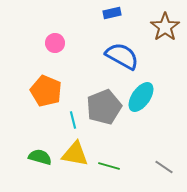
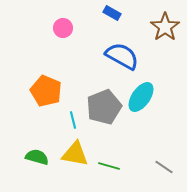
blue rectangle: rotated 42 degrees clockwise
pink circle: moved 8 px right, 15 px up
green semicircle: moved 3 px left
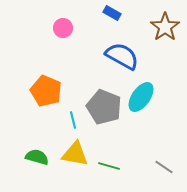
gray pentagon: rotated 28 degrees counterclockwise
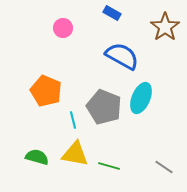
cyan ellipse: moved 1 px down; rotated 12 degrees counterclockwise
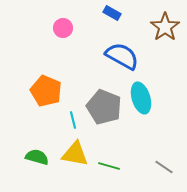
cyan ellipse: rotated 40 degrees counterclockwise
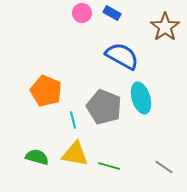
pink circle: moved 19 px right, 15 px up
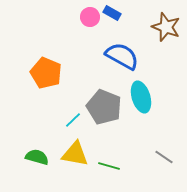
pink circle: moved 8 px right, 4 px down
brown star: moved 1 px right; rotated 16 degrees counterclockwise
orange pentagon: moved 18 px up
cyan ellipse: moved 1 px up
cyan line: rotated 60 degrees clockwise
gray line: moved 10 px up
